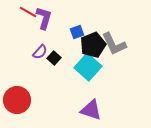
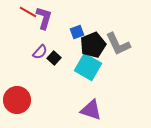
gray L-shape: moved 4 px right
cyan square: rotated 12 degrees counterclockwise
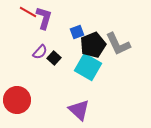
purple triangle: moved 12 px left; rotated 25 degrees clockwise
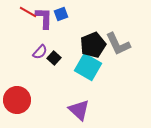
purple L-shape: rotated 15 degrees counterclockwise
blue square: moved 16 px left, 18 px up
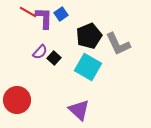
blue square: rotated 16 degrees counterclockwise
black pentagon: moved 4 px left, 9 px up
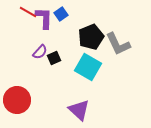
black pentagon: moved 2 px right, 1 px down
black square: rotated 24 degrees clockwise
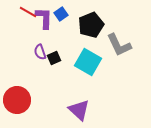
black pentagon: moved 12 px up
gray L-shape: moved 1 px right, 1 px down
purple semicircle: rotated 119 degrees clockwise
cyan square: moved 5 px up
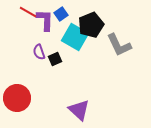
purple L-shape: moved 1 px right, 2 px down
purple semicircle: moved 1 px left
black square: moved 1 px right, 1 px down
cyan square: moved 13 px left, 25 px up
red circle: moved 2 px up
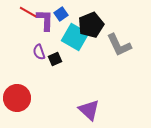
purple triangle: moved 10 px right
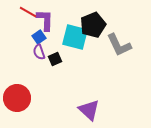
blue square: moved 22 px left, 23 px down
black pentagon: moved 2 px right
cyan square: rotated 16 degrees counterclockwise
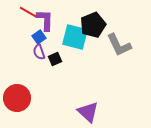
purple triangle: moved 1 px left, 2 px down
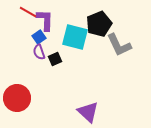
black pentagon: moved 6 px right, 1 px up
